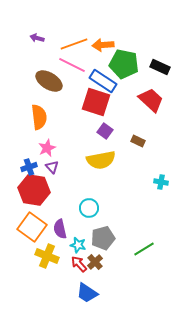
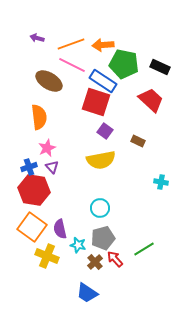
orange line: moved 3 px left
cyan circle: moved 11 px right
red arrow: moved 36 px right, 5 px up
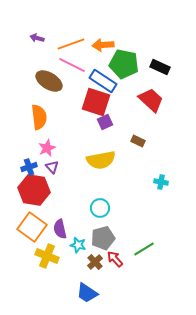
purple square: moved 9 px up; rotated 28 degrees clockwise
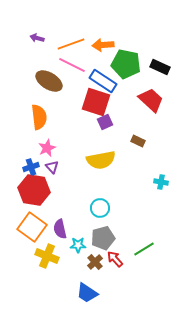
green pentagon: moved 2 px right
blue cross: moved 2 px right
cyan star: rotated 14 degrees counterclockwise
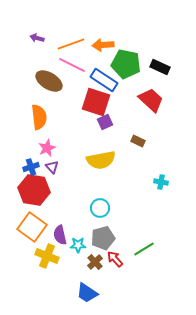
blue rectangle: moved 1 px right, 1 px up
purple semicircle: moved 6 px down
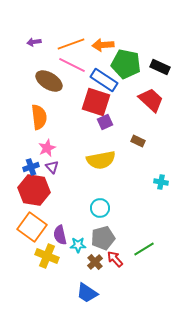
purple arrow: moved 3 px left, 4 px down; rotated 24 degrees counterclockwise
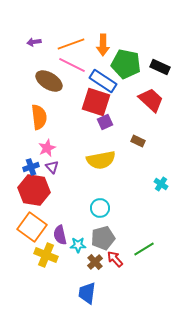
orange arrow: rotated 85 degrees counterclockwise
blue rectangle: moved 1 px left, 1 px down
cyan cross: moved 2 px down; rotated 24 degrees clockwise
yellow cross: moved 1 px left, 1 px up
blue trapezoid: rotated 65 degrees clockwise
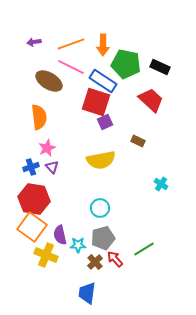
pink line: moved 1 px left, 2 px down
red hexagon: moved 9 px down
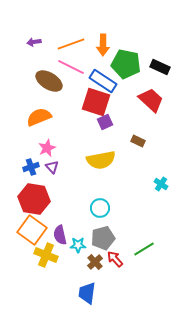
orange semicircle: rotated 105 degrees counterclockwise
orange square: moved 3 px down
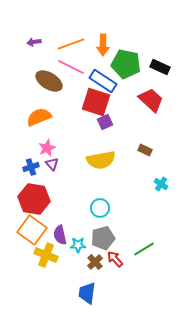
brown rectangle: moved 7 px right, 9 px down
purple triangle: moved 3 px up
